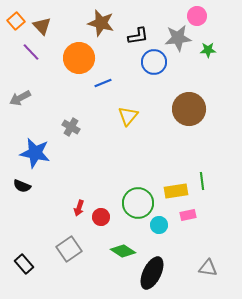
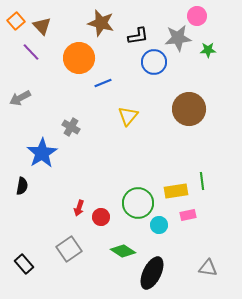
blue star: moved 7 px right; rotated 28 degrees clockwise
black semicircle: rotated 102 degrees counterclockwise
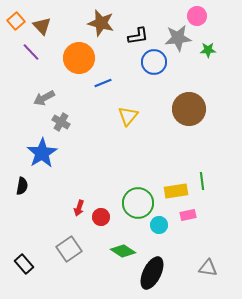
gray arrow: moved 24 px right
gray cross: moved 10 px left, 5 px up
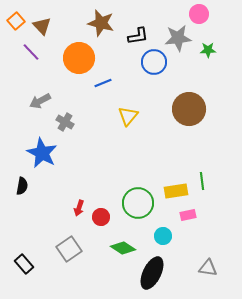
pink circle: moved 2 px right, 2 px up
gray arrow: moved 4 px left, 3 px down
gray cross: moved 4 px right
blue star: rotated 12 degrees counterclockwise
cyan circle: moved 4 px right, 11 px down
green diamond: moved 3 px up
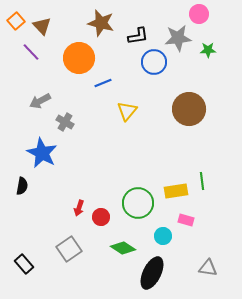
yellow triangle: moved 1 px left, 5 px up
pink rectangle: moved 2 px left, 5 px down; rotated 28 degrees clockwise
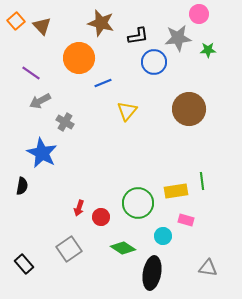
purple line: moved 21 px down; rotated 12 degrees counterclockwise
black ellipse: rotated 16 degrees counterclockwise
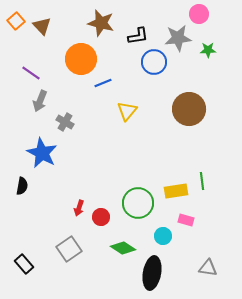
orange circle: moved 2 px right, 1 px down
gray arrow: rotated 40 degrees counterclockwise
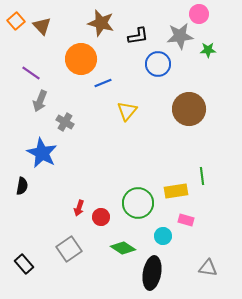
gray star: moved 2 px right, 2 px up
blue circle: moved 4 px right, 2 px down
green line: moved 5 px up
